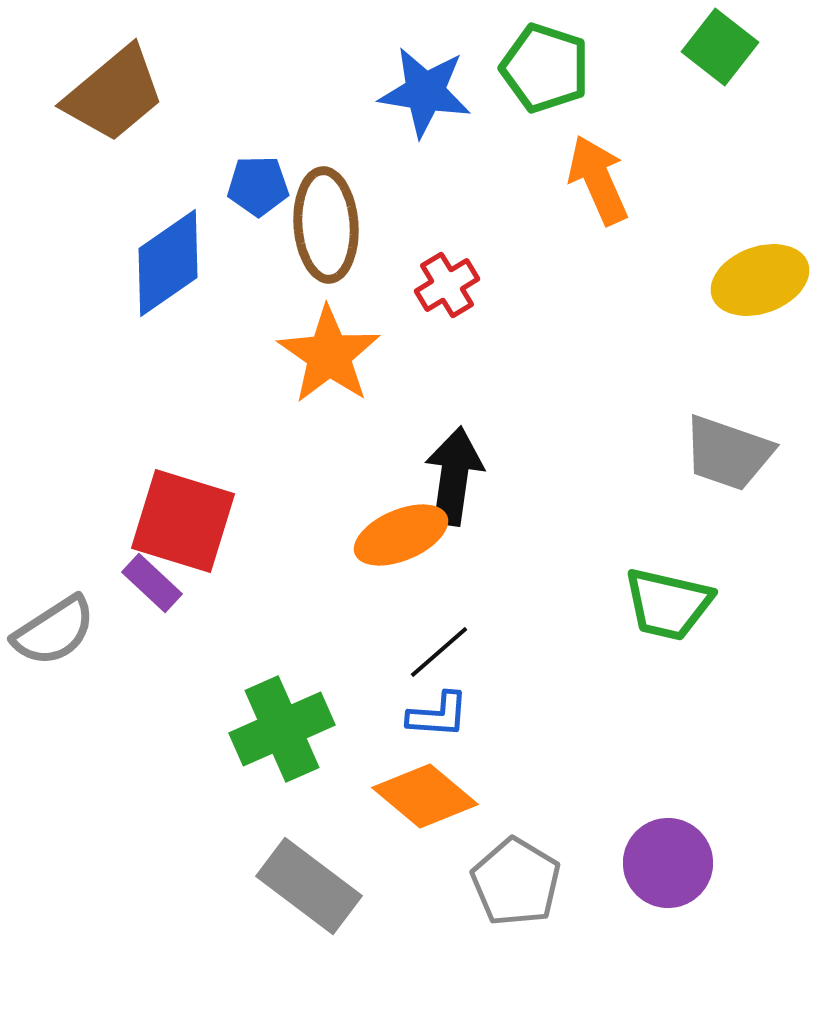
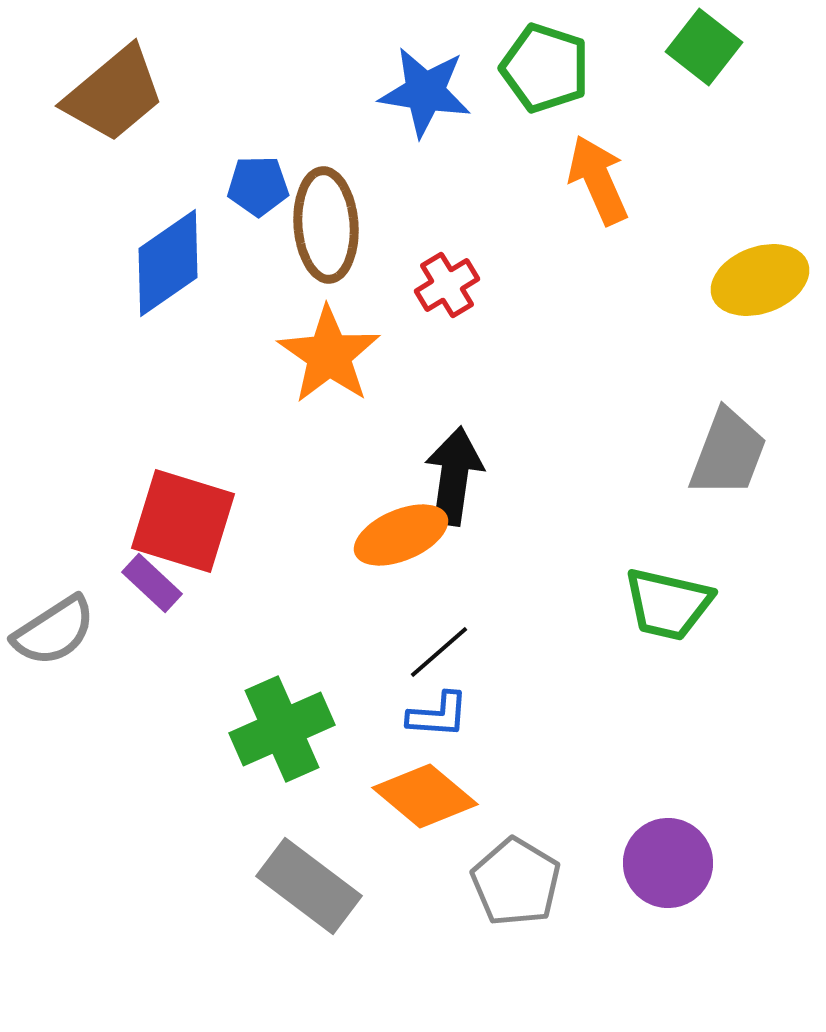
green square: moved 16 px left
gray trapezoid: rotated 88 degrees counterclockwise
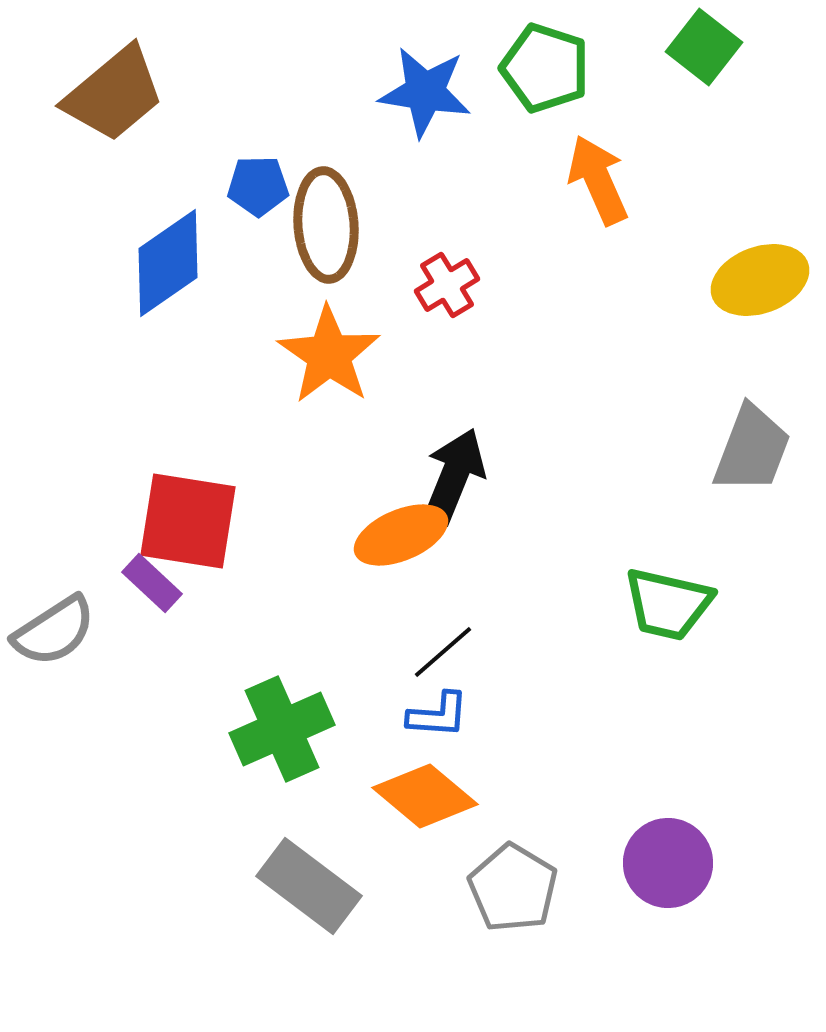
gray trapezoid: moved 24 px right, 4 px up
black arrow: rotated 14 degrees clockwise
red square: moved 5 px right; rotated 8 degrees counterclockwise
black line: moved 4 px right
gray pentagon: moved 3 px left, 6 px down
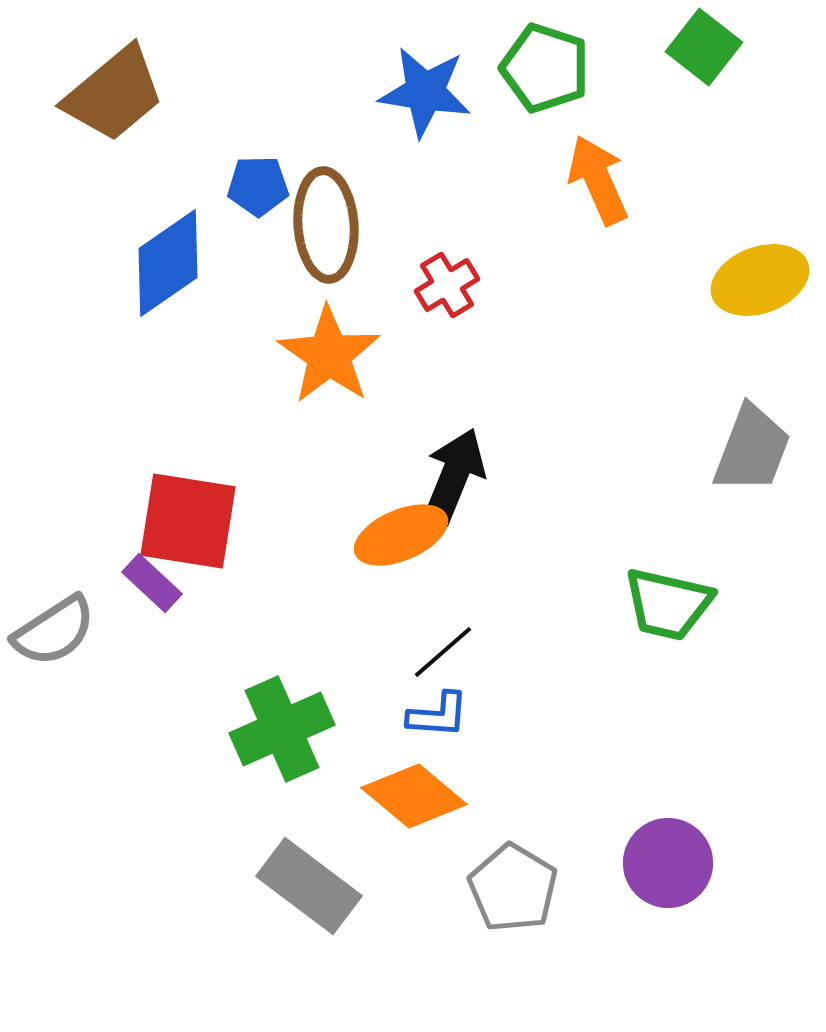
orange diamond: moved 11 px left
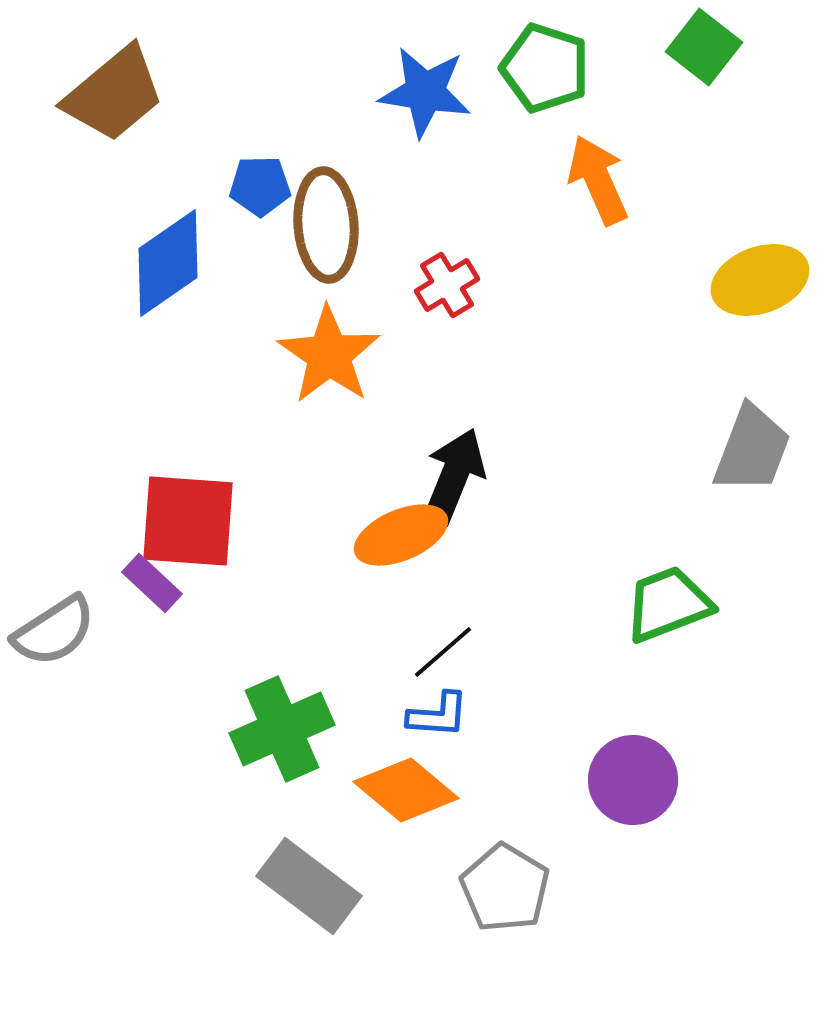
blue pentagon: moved 2 px right
red square: rotated 5 degrees counterclockwise
green trapezoid: rotated 146 degrees clockwise
orange diamond: moved 8 px left, 6 px up
purple circle: moved 35 px left, 83 px up
gray pentagon: moved 8 px left
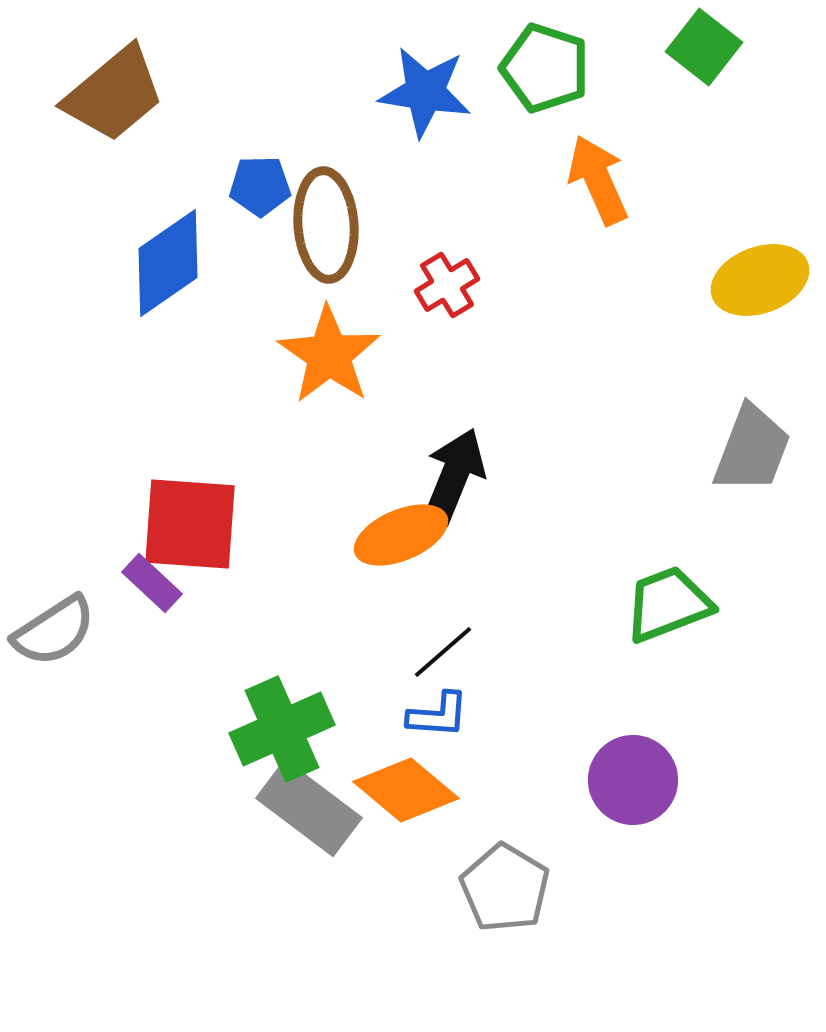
red square: moved 2 px right, 3 px down
gray rectangle: moved 78 px up
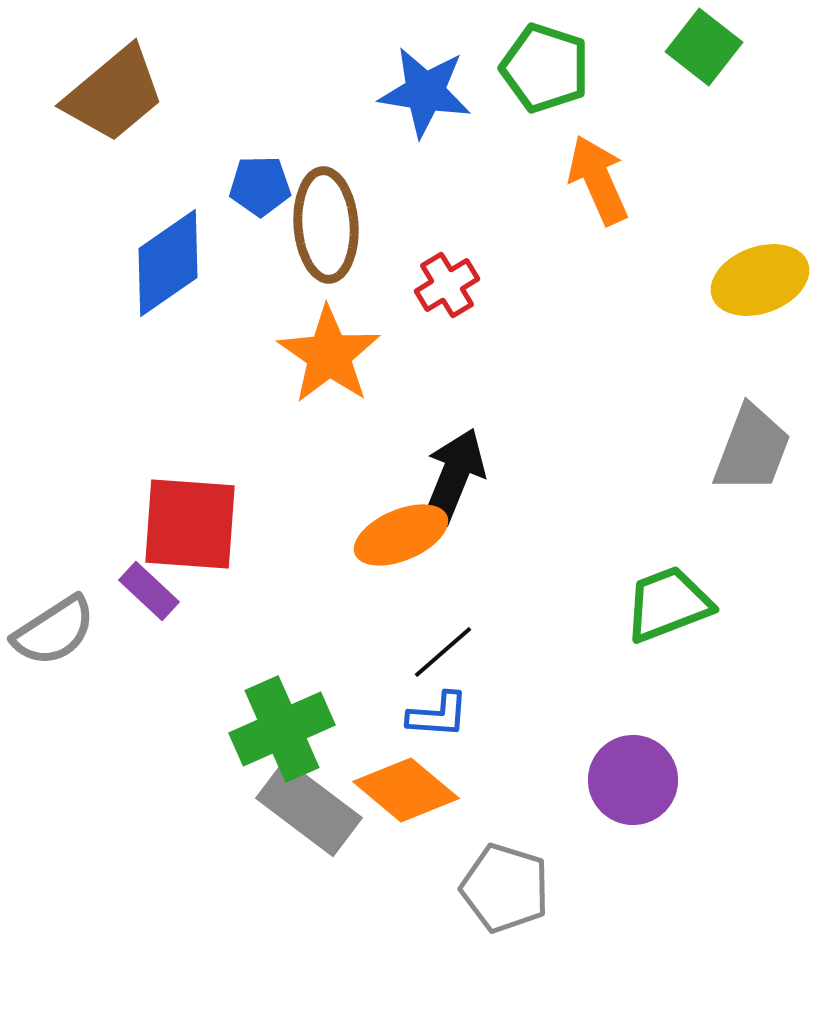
purple rectangle: moved 3 px left, 8 px down
gray pentagon: rotated 14 degrees counterclockwise
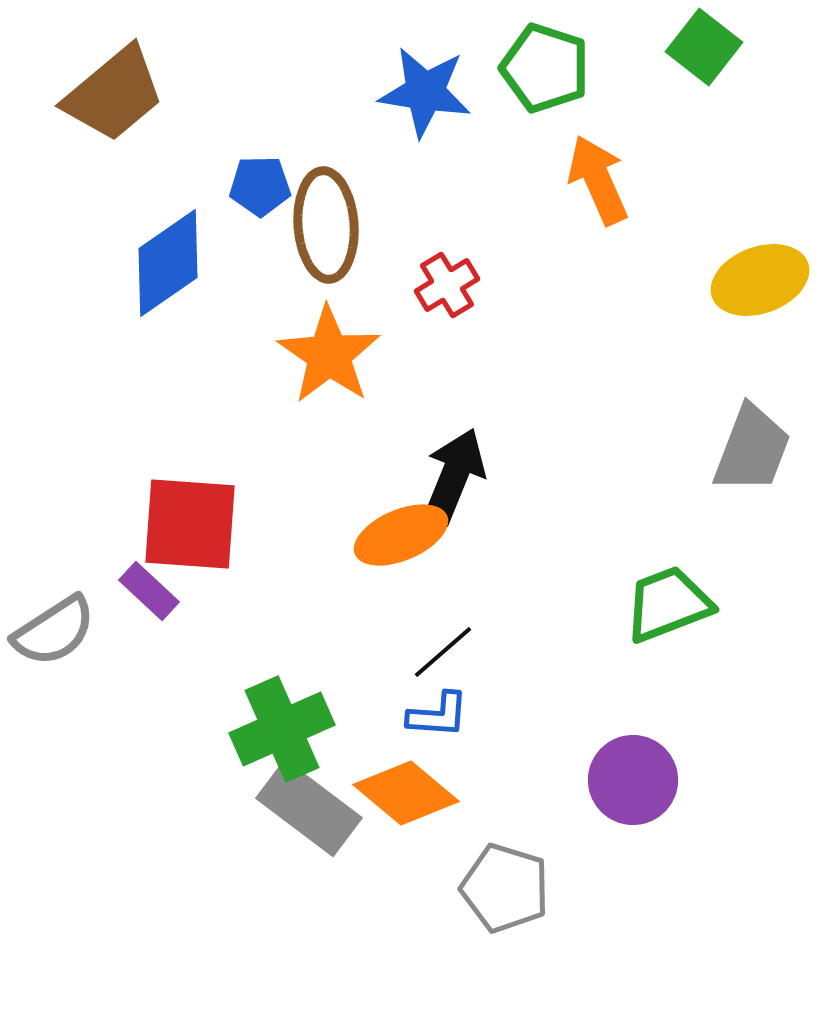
orange diamond: moved 3 px down
